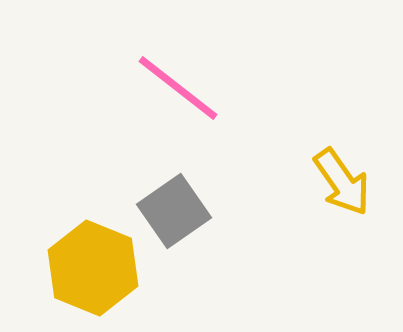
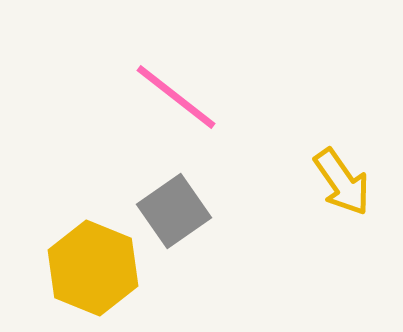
pink line: moved 2 px left, 9 px down
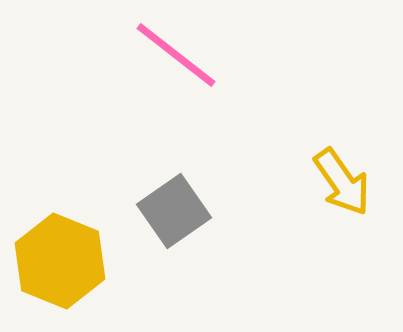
pink line: moved 42 px up
yellow hexagon: moved 33 px left, 7 px up
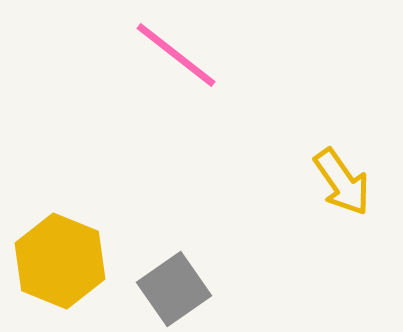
gray square: moved 78 px down
